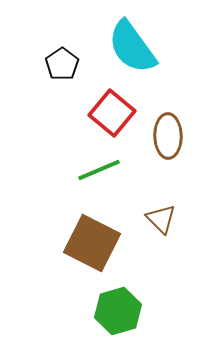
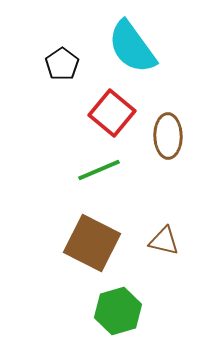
brown triangle: moved 3 px right, 22 px down; rotated 32 degrees counterclockwise
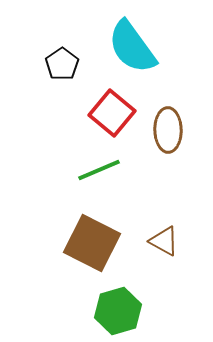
brown ellipse: moved 6 px up
brown triangle: rotated 16 degrees clockwise
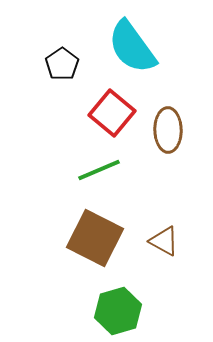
brown square: moved 3 px right, 5 px up
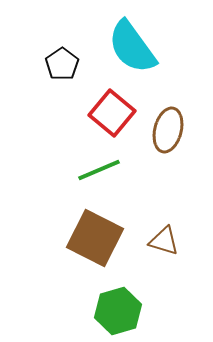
brown ellipse: rotated 15 degrees clockwise
brown triangle: rotated 12 degrees counterclockwise
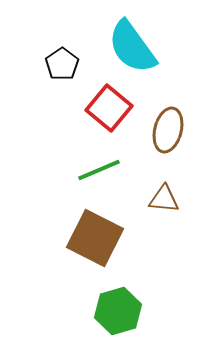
red square: moved 3 px left, 5 px up
brown triangle: moved 42 px up; rotated 12 degrees counterclockwise
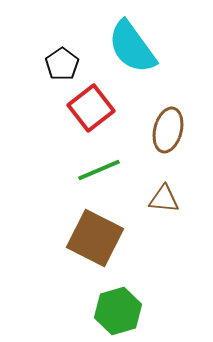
red square: moved 18 px left; rotated 12 degrees clockwise
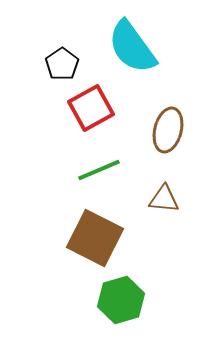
red square: rotated 9 degrees clockwise
green hexagon: moved 3 px right, 11 px up
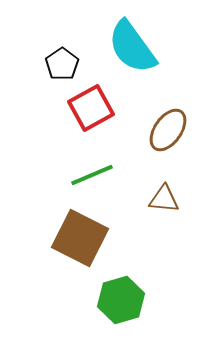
brown ellipse: rotated 21 degrees clockwise
green line: moved 7 px left, 5 px down
brown square: moved 15 px left
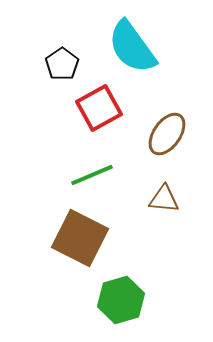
red square: moved 8 px right
brown ellipse: moved 1 px left, 4 px down
